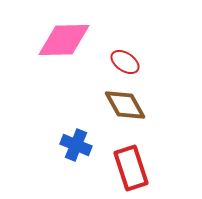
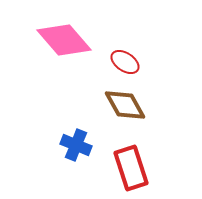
pink diamond: rotated 50 degrees clockwise
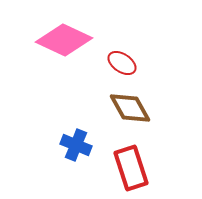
pink diamond: rotated 24 degrees counterclockwise
red ellipse: moved 3 px left, 1 px down
brown diamond: moved 5 px right, 3 px down
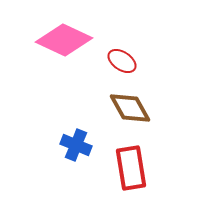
red ellipse: moved 2 px up
red rectangle: rotated 9 degrees clockwise
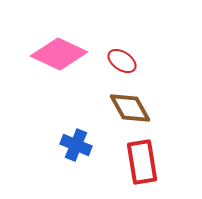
pink diamond: moved 5 px left, 14 px down
red rectangle: moved 11 px right, 6 px up
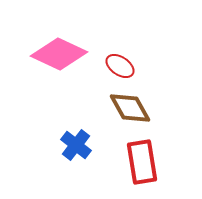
red ellipse: moved 2 px left, 5 px down
blue cross: rotated 16 degrees clockwise
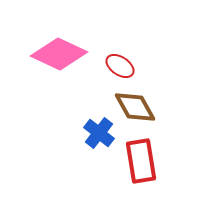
brown diamond: moved 5 px right, 1 px up
blue cross: moved 23 px right, 12 px up
red rectangle: moved 1 px left, 1 px up
